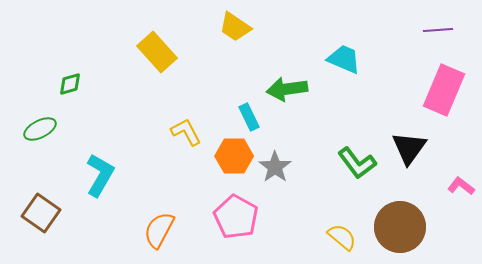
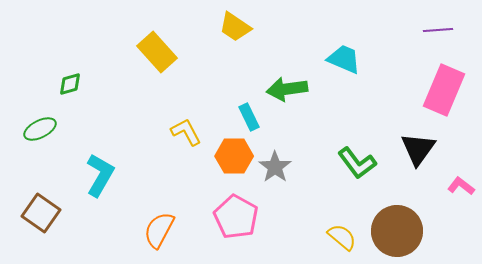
black triangle: moved 9 px right, 1 px down
brown circle: moved 3 px left, 4 px down
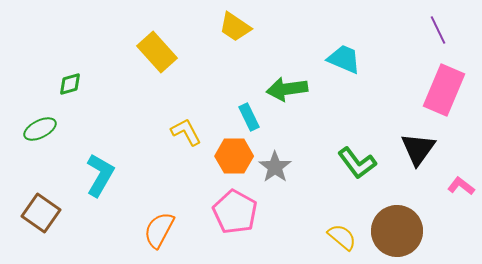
purple line: rotated 68 degrees clockwise
pink pentagon: moved 1 px left, 5 px up
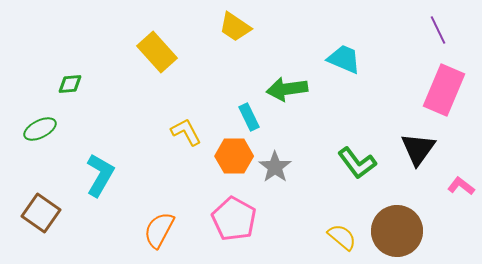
green diamond: rotated 10 degrees clockwise
pink pentagon: moved 1 px left, 7 px down
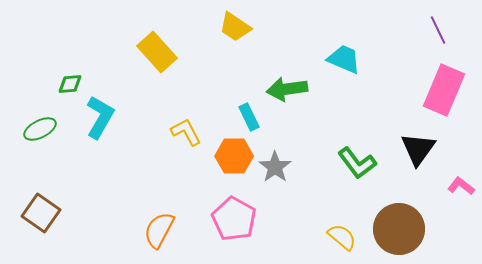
cyan L-shape: moved 58 px up
brown circle: moved 2 px right, 2 px up
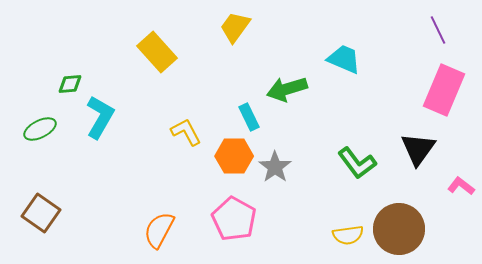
yellow trapezoid: rotated 92 degrees clockwise
green arrow: rotated 9 degrees counterclockwise
yellow semicircle: moved 6 px right, 2 px up; rotated 132 degrees clockwise
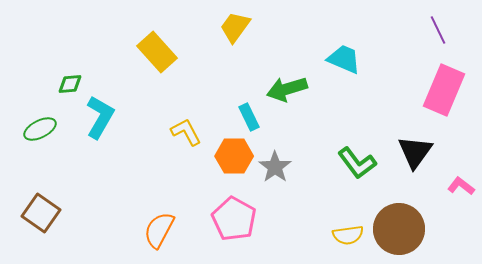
black triangle: moved 3 px left, 3 px down
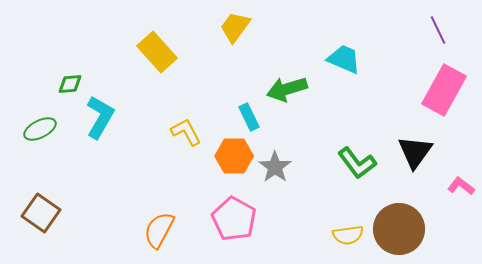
pink rectangle: rotated 6 degrees clockwise
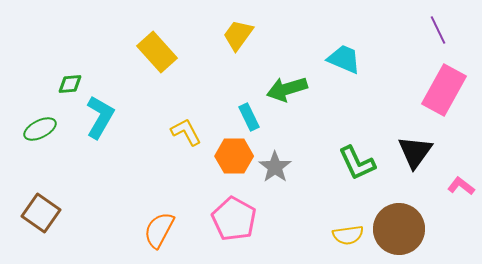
yellow trapezoid: moved 3 px right, 8 px down
green L-shape: rotated 12 degrees clockwise
